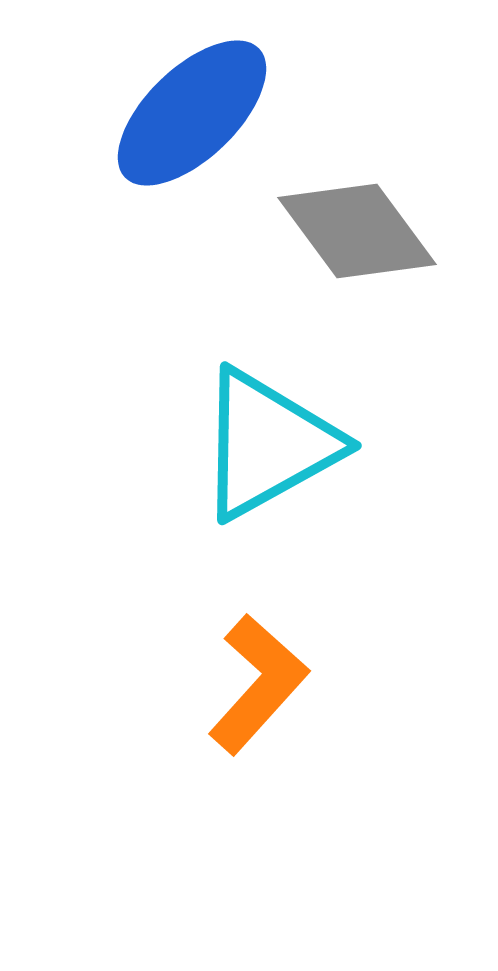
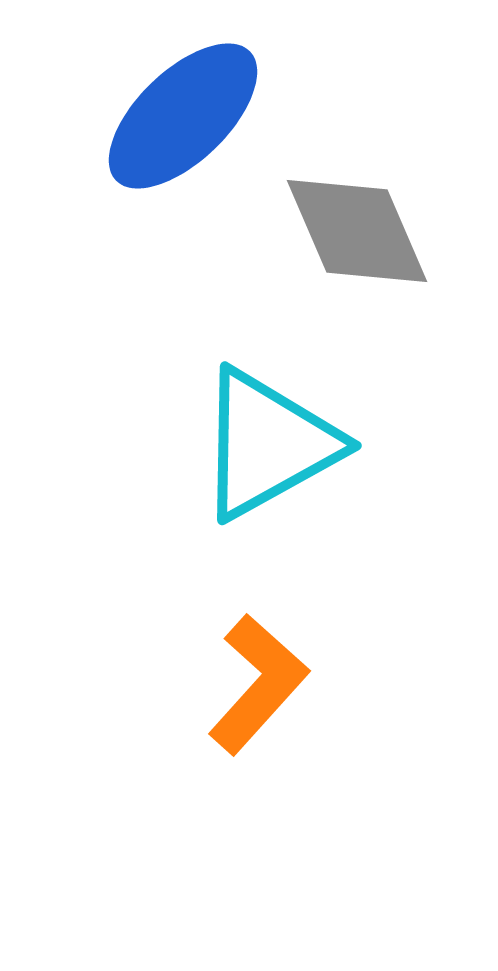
blue ellipse: moved 9 px left, 3 px down
gray diamond: rotated 13 degrees clockwise
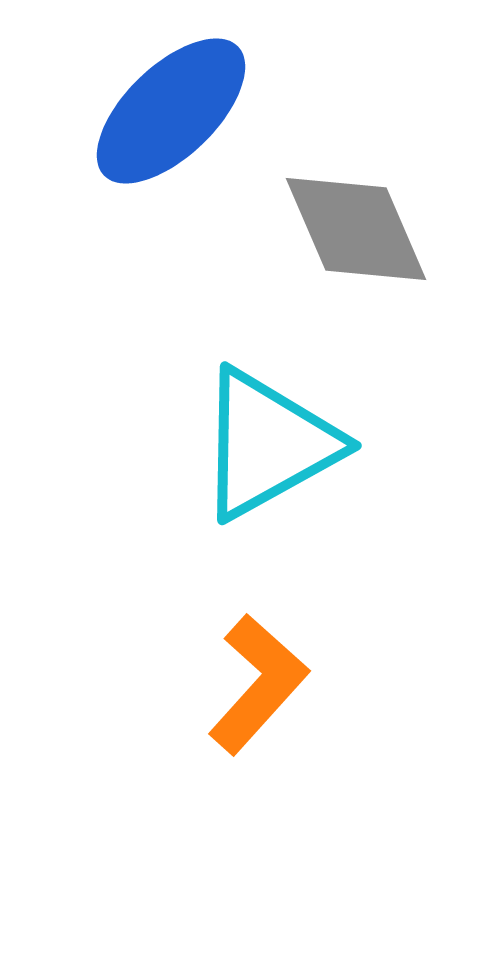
blue ellipse: moved 12 px left, 5 px up
gray diamond: moved 1 px left, 2 px up
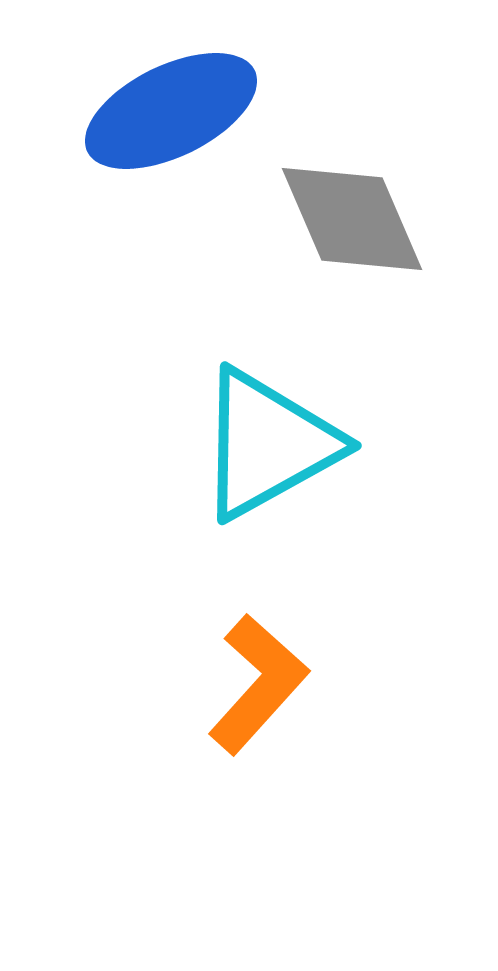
blue ellipse: rotated 18 degrees clockwise
gray diamond: moved 4 px left, 10 px up
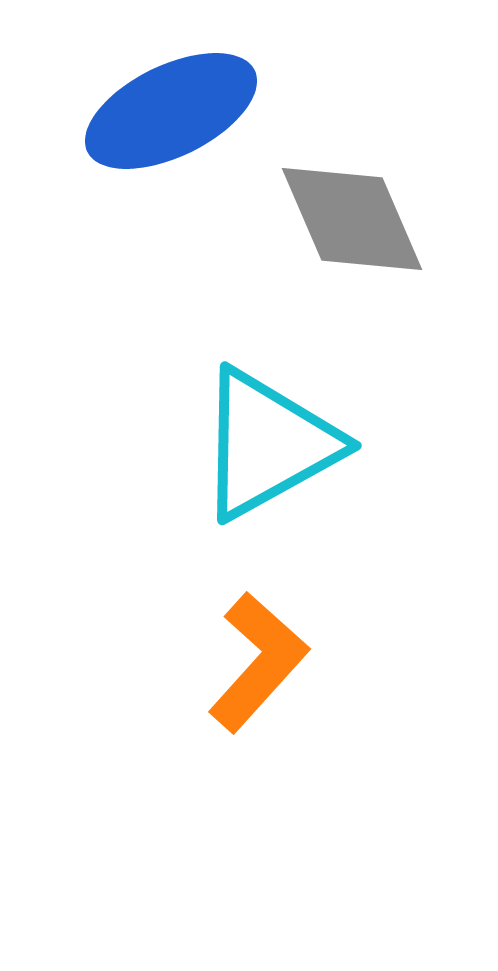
orange L-shape: moved 22 px up
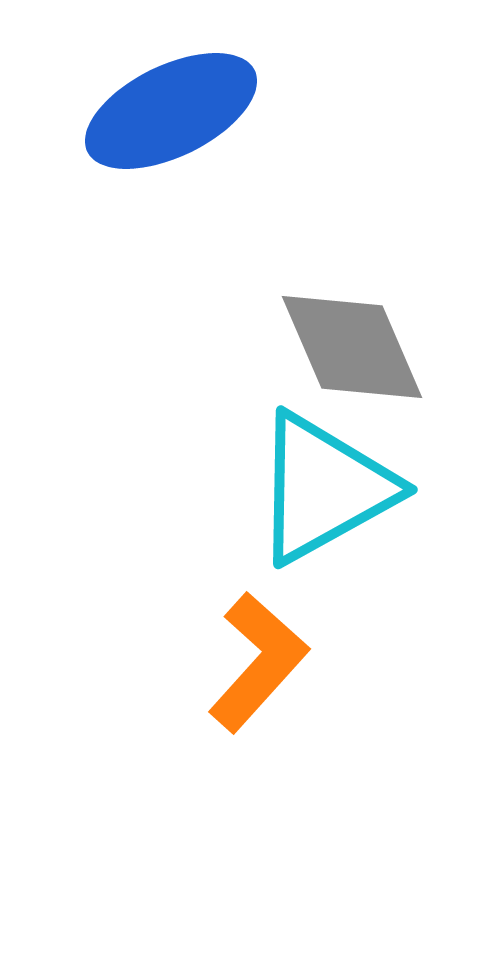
gray diamond: moved 128 px down
cyan triangle: moved 56 px right, 44 px down
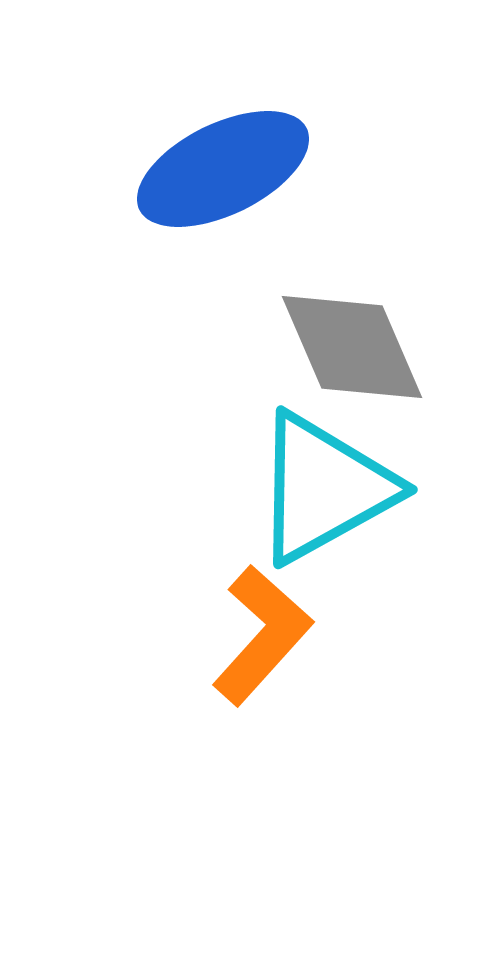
blue ellipse: moved 52 px right, 58 px down
orange L-shape: moved 4 px right, 27 px up
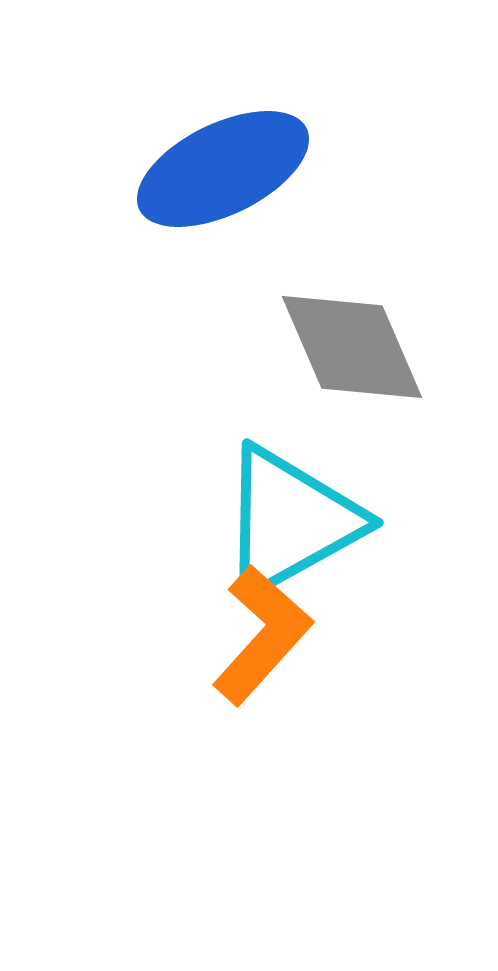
cyan triangle: moved 34 px left, 33 px down
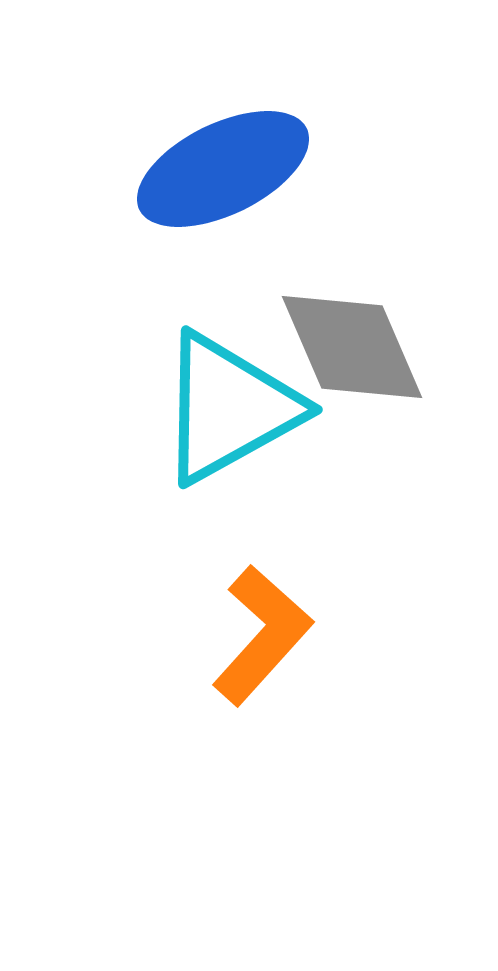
cyan triangle: moved 61 px left, 113 px up
